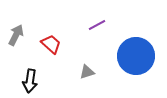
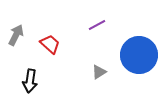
red trapezoid: moved 1 px left
blue circle: moved 3 px right, 1 px up
gray triangle: moved 12 px right; rotated 14 degrees counterclockwise
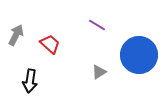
purple line: rotated 60 degrees clockwise
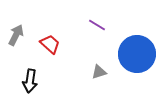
blue circle: moved 2 px left, 1 px up
gray triangle: rotated 14 degrees clockwise
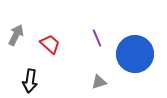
purple line: moved 13 px down; rotated 36 degrees clockwise
blue circle: moved 2 px left
gray triangle: moved 10 px down
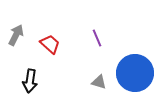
blue circle: moved 19 px down
gray triangle: rotated 35 degrees clockwise
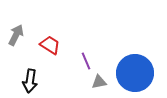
purple line: moved 11 px left, 23 px down
red trapezoid: moved 1 px down; rotated 10 degrees counterclockwise
gray triangle: rotated 28 degrees counterclockwise
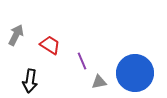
purple line: moved 4 px left
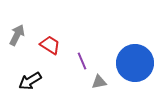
gray arrow: moved 1 px right
blue circle: moved 10 px up
black arrow: rotated 50 degrees clockwise
